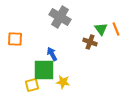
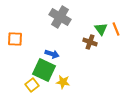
blue arrow: rotated 136 degrees clockwise
green square: rotated 25 degrees clockwise
yellow square: rotated 24 degrees counterclockwise
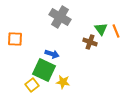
orange line: moved 2 px down
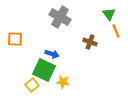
green triangle: moved 8 px right, 15 px up
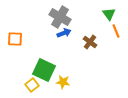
brown cross: rotated 16 degrees clockwise
blue arrow: moved 12 px right, 21 px up; rotated 40 degrees counterclockwise
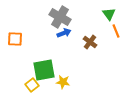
green square: rotated 35 degrees counterclockwise
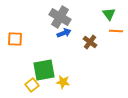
orange line: rotated 64 degrees counterclockwise
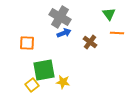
orange line: moved 1 px right, 2 px down
orange square: moved 12 px right, 4 px down
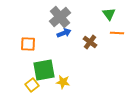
gray cross: rotated 20 degrees clockwise
orange square: moved 1 px right, 1 px down
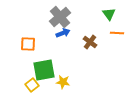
blue arrow: moved 1 px left
